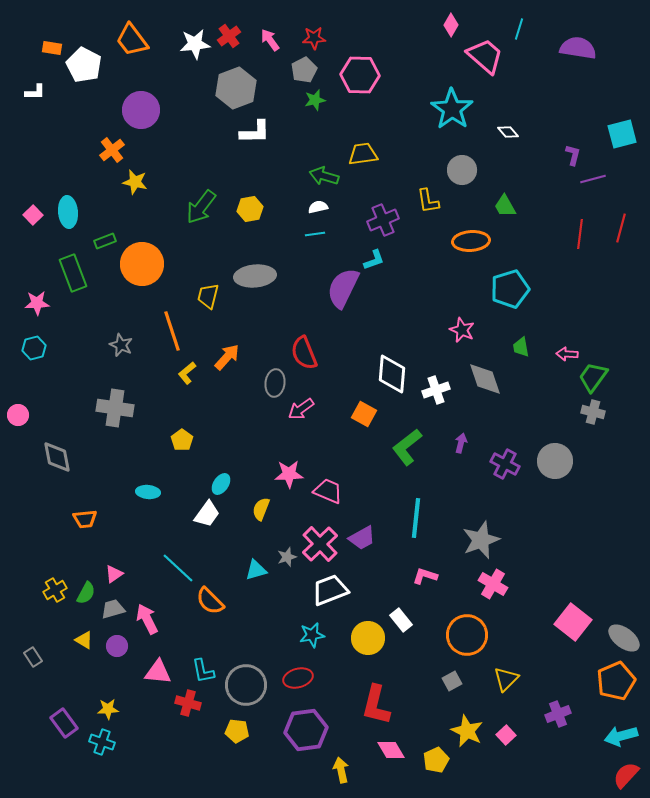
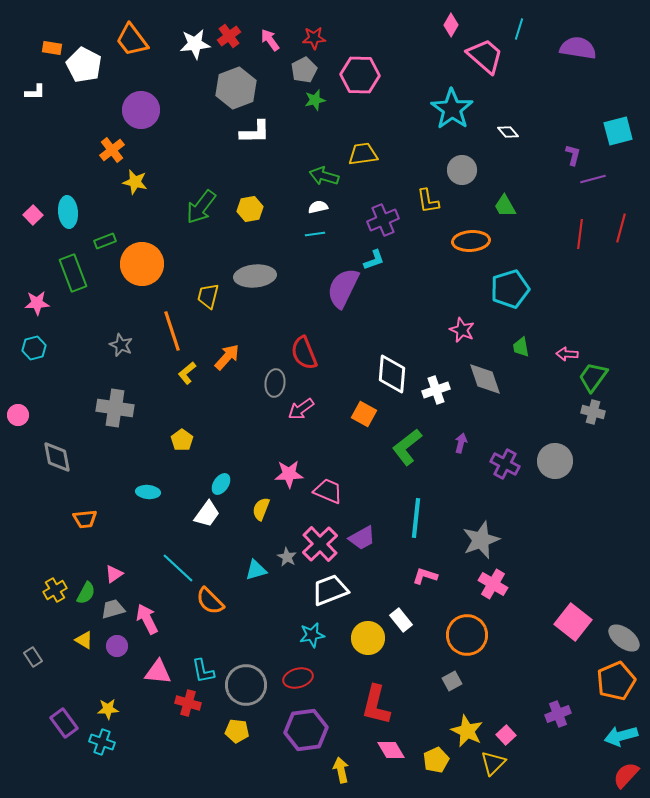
cyan square at (622, 134): moved 4 px left, 3 px up
gray star at (287, 557): rotated 24 degrees counterclockwise
yellow triangle at (506, 679): moved 13 px left, 84 px down
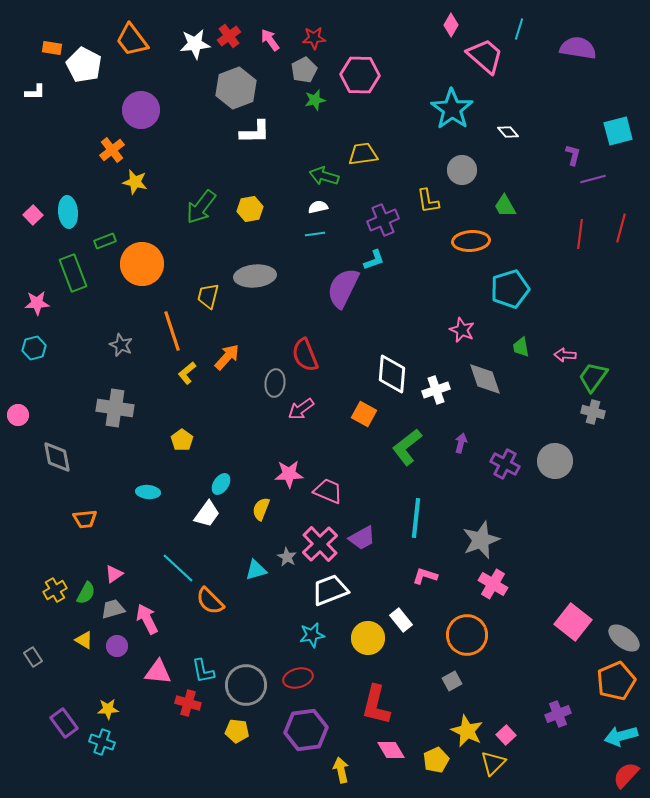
red semicircle at (304, 353): moved 1 px right, 2 px down
pink arrow at (567, 354): moved 2 px left, 1 px down
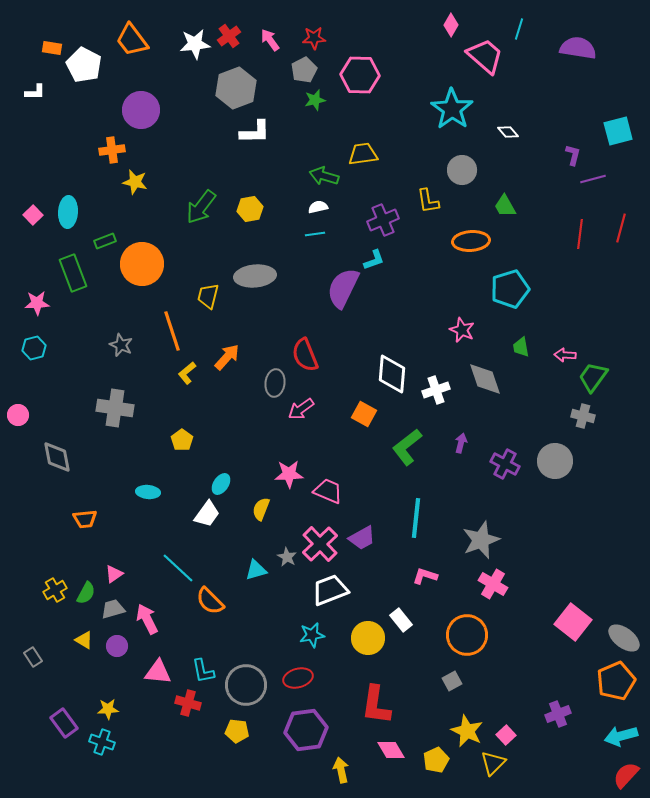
orange cross at (112, 150): rotated 30 degrees clockwise
cyan ellipse at (68, 212): rotated 8 degrees clockwise
gray cross at (593, 412): moved 10 px left, 4 px down
red L-shape at (376, 705): rotated 6 degrees counterclockwise
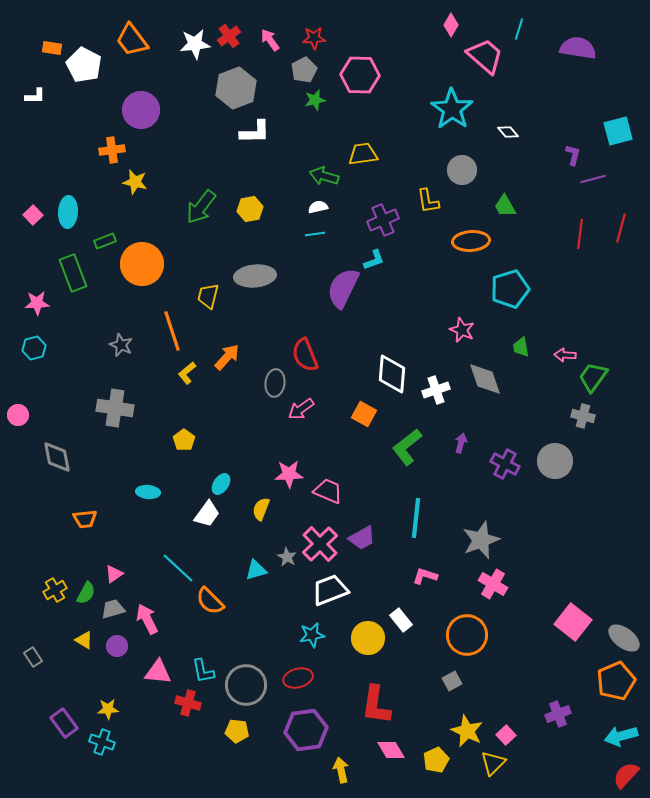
white L-shape at (35, 92): moved 4 px down
yellow pentagon at (182, 440): moved 2 px right
